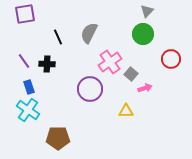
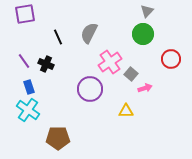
black cross: moved 1 px left; rotated 21 degrees clockwise
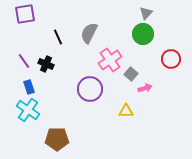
gray triangle: moved 1 px left, 2 px down
pink cross: moved 2 px up
brown pentagon: moved 1 px left, 1 px down
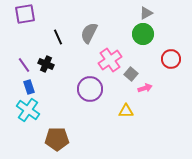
gray triangle: rotated 16 degrees clockwise
purple line: moved 4 px down
